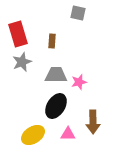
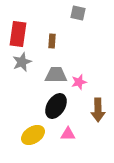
red rectangle: rotated 25 degrees clockwise
brown arrow: moved 5 px right, 12 px up
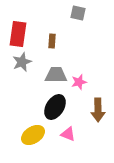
black ellipse: moved 1 px left, 1 px down
pink triangle: rotated 21 degrees clockwise
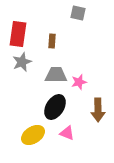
pink triangle: moved 1 px left, 1 px up
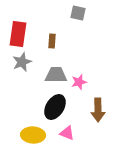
yellow ellipse: rotated 35 degrees clockwise
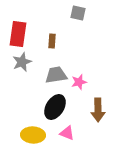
gray trapezoid: rotated 10 degrees counterclockwise
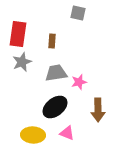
gray trapezoid: moved 2 px up
black ellipse: rotated 20 degrees clockwise
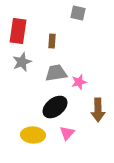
red rectangle: moved 3 px up
pink triangle: rotated 49 degrees clockwise
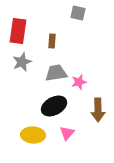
black ellipse: moved 1 px left, 1 px up; rotated 10 degrees clockwise
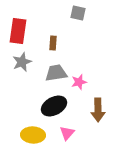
brown rectangle: moved 1 px right, 2 px down
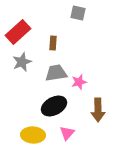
red rectangle: moved 1 px down; rotated 40 degrees clockwise
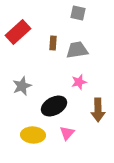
gray star: moved 24 px down
gray trapezoid: moved 21 px right, 23 px up
